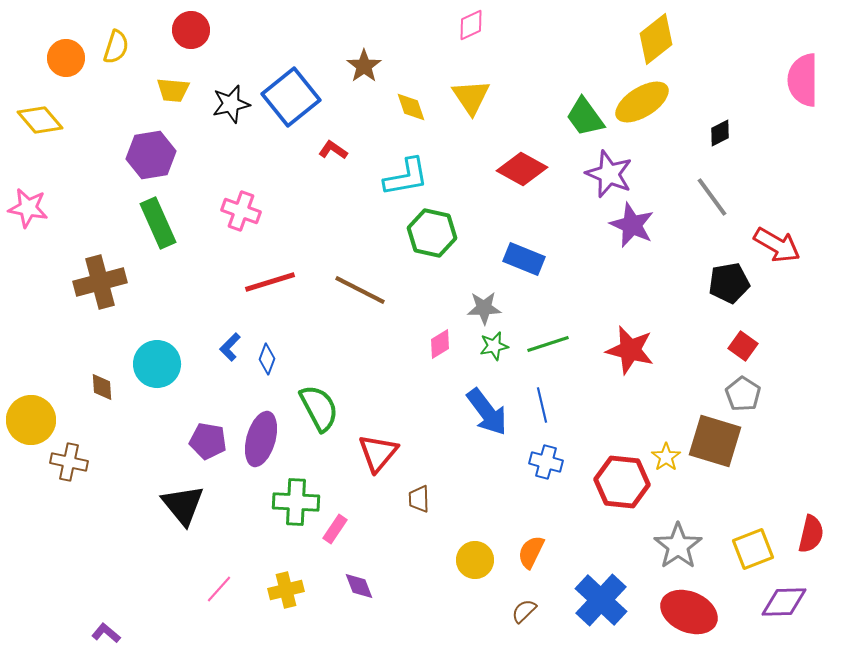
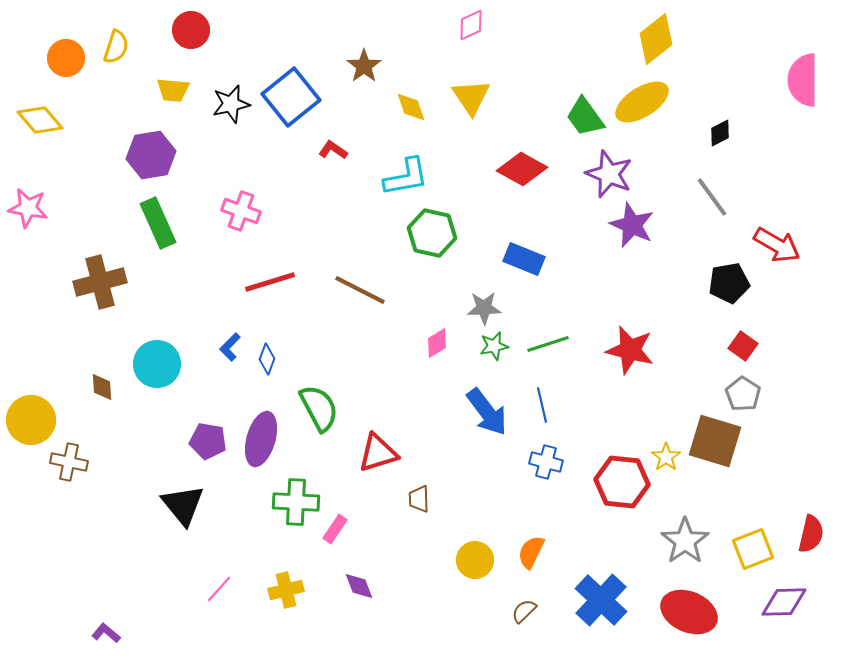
pink diamond at (440, 344): moved 3 px left, 1 px up
red triangle at (378, 453): rotated 33 degrees clockwise
gray star at (678, 546): moved 7 px right, 5 px up
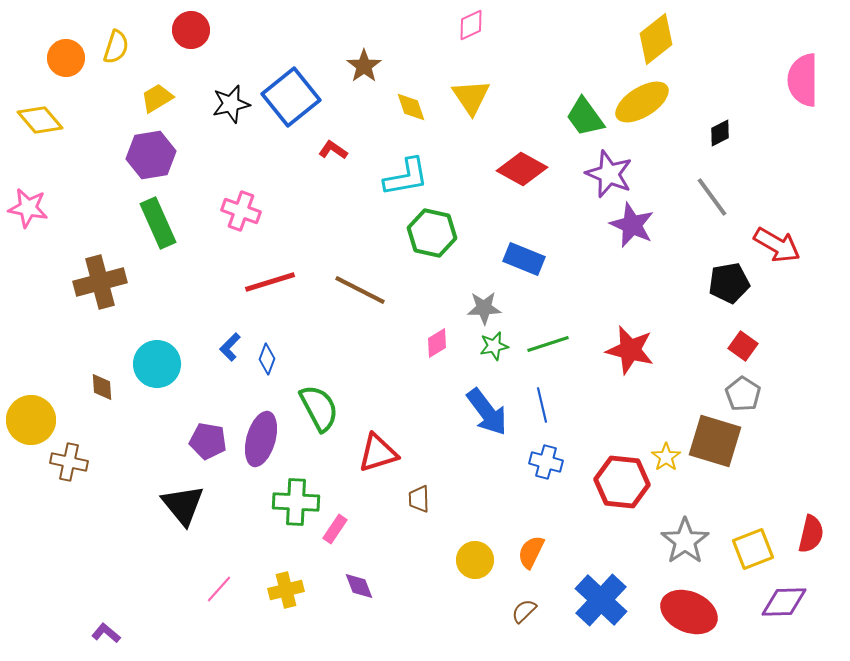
yellow trapezoid at (173, 90): moved 16 px left, 8 px down; rotated 144 degrees clockwise
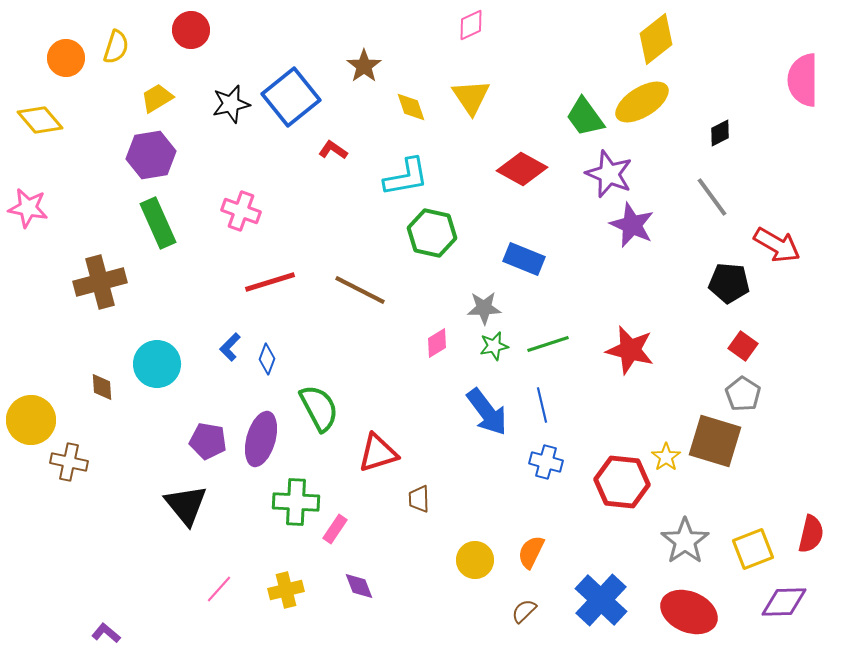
black pentagon at (729, 283): rotated 15 degrees clockwise
black triangle at (183, 505): moved 3 px right
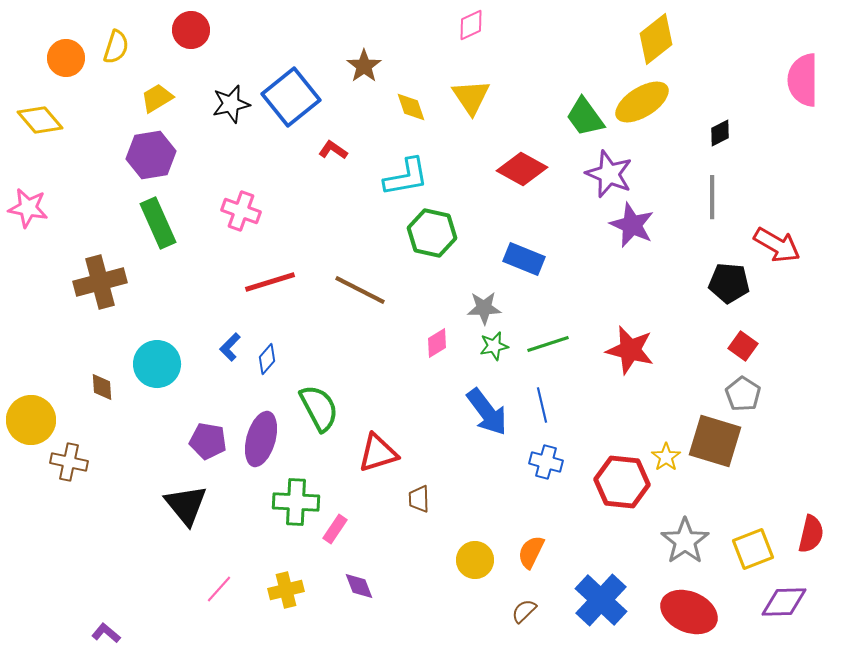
gray line at (712, 197): rotated 36 degrees clockwise
blue diamond at (267, 359): rotated 20 degrees clockwise
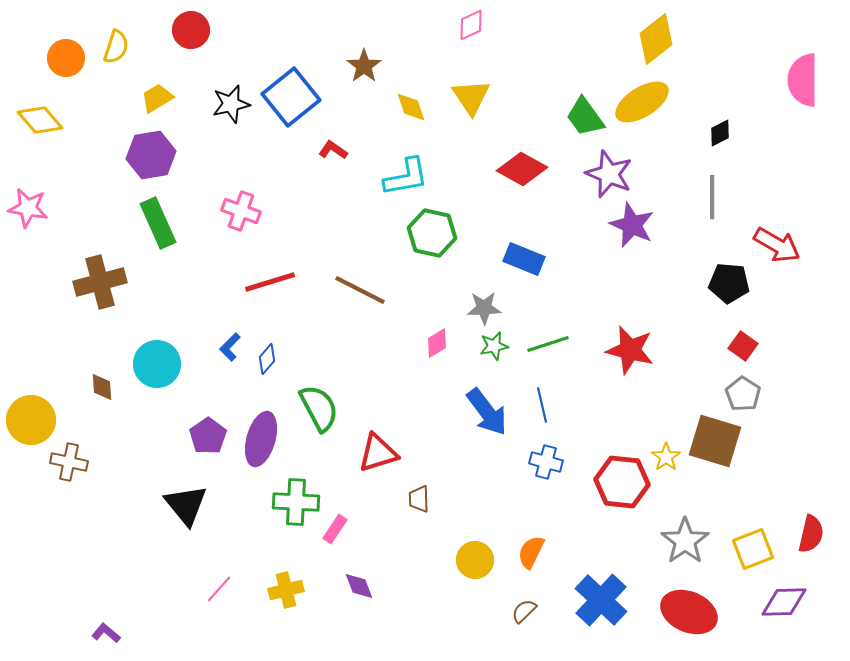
purple pentagon at (208, 441): moved 5 px up; rotated 27 degrees clockwise
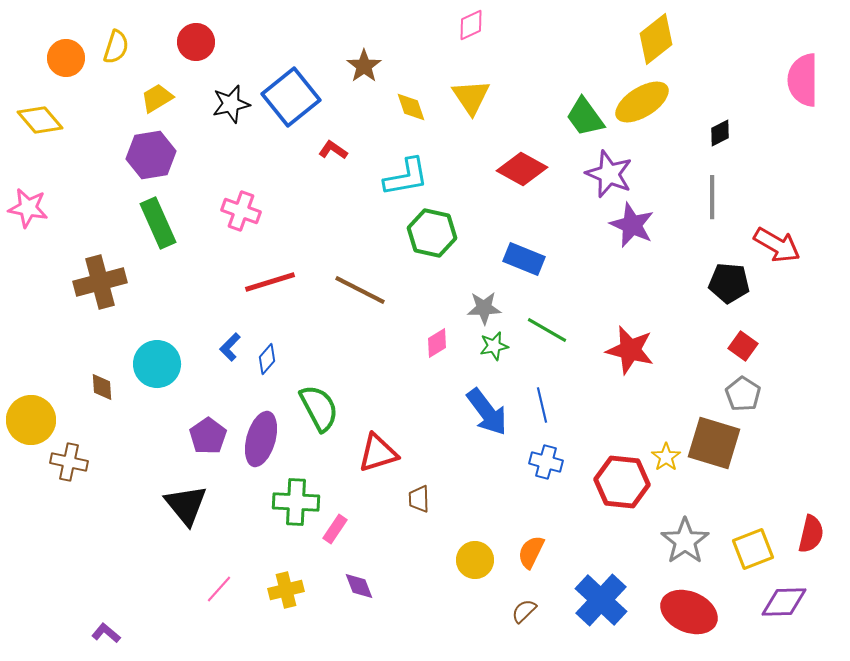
red circle at (191, 30): moved 5 px right, 12 px down
green line at (548, 344): moved 1 px left, 14 px up; rotated 48 degrees clockwise
brown square at (715, 441): moved 1 px left, 2 px down
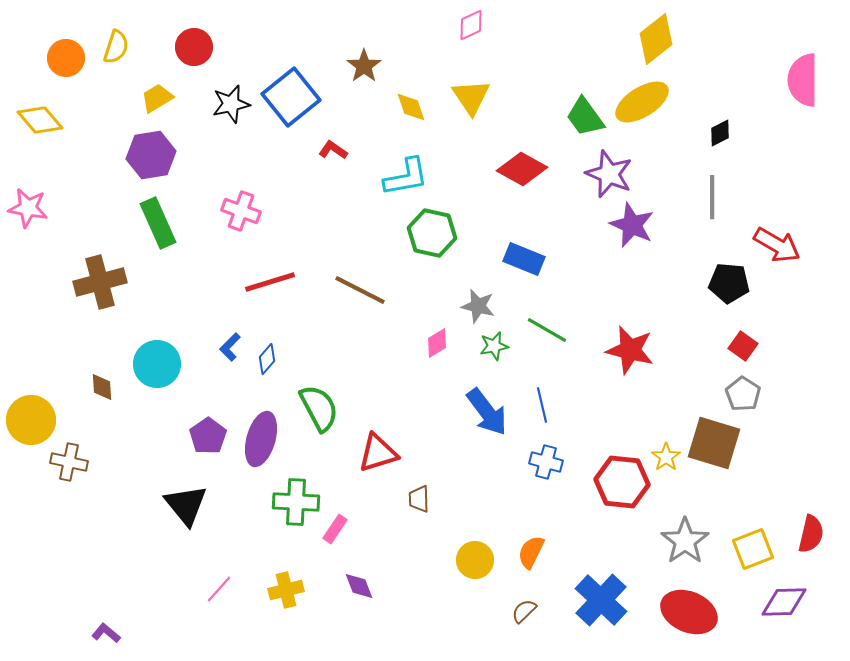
red circle at (196, 42): moved 2 px left, 5 px down
gray star at (484, 308): moved 6 px left, 2 px up; rotated 16 degrees clockwise
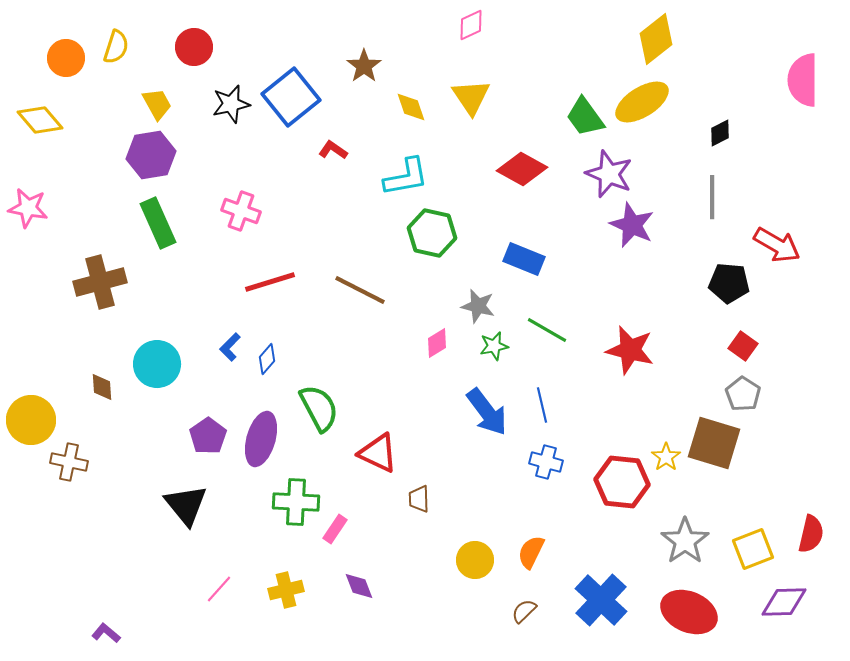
yellow trapezoid at (157, 98): moved 6 px down; rotated 92 degrees clockwise
red triangle at (378, 453): rotated 42 degrees clockwise
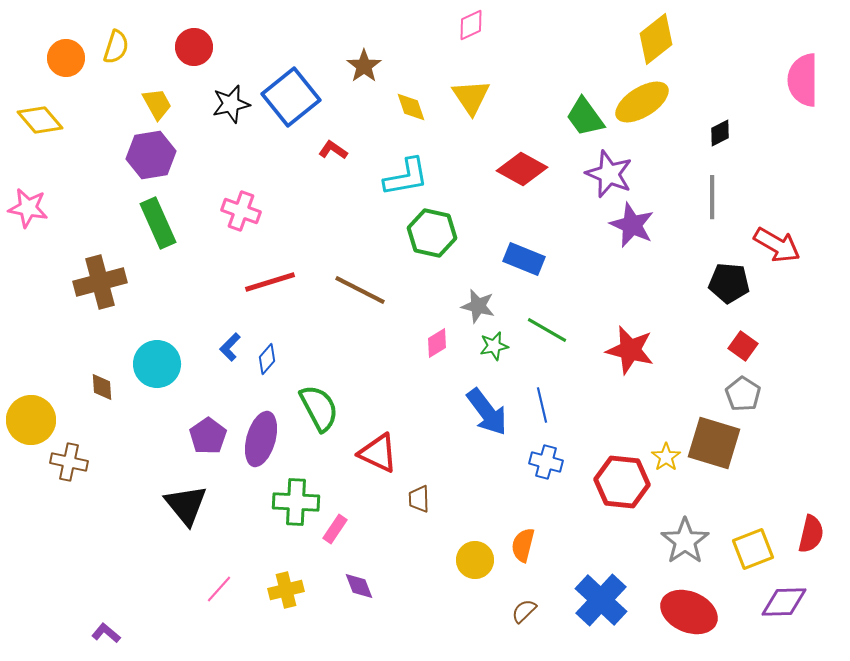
orange semicircle at (531, 552): moved 8 px left, 7 px up; rotated 12 degrees counterclockwise
